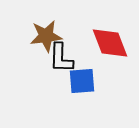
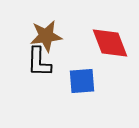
black L-shape: moved 22 px left, 4 px down
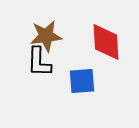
red diamond: moved 4 px left, 1 px up; rotated 18 degrees clockwise
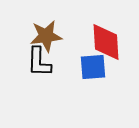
blue square: moved 11 px right, 14 px up
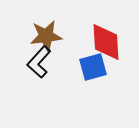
black L-shape: rotated 40 degrees clockwise
blue square: rotated 12 degrees counterclockwise
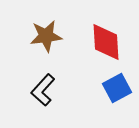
black L-shape: moved 4 px right, 28 px down
blue square: moved 24 px right, 21 px down; rotated 12 degrees counterclockwise
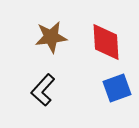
brown star: moved 5 px right, 1 px down
blue square: rotated 8 degrees clockwise
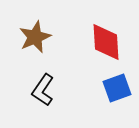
brown star: moved 16 px left; rotated 16 degrees counterclockwise
black L-shape: rotated 8 degrees counterclockwise
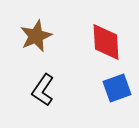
brown star: moved 1 px right, 1 px up
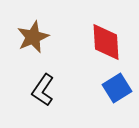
brown star: moved 3 px left, 1 px down
blue square: rotated 12 degrees counterclockwise
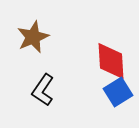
red diamond: moved 5 px right, 19 px down
blue square: moved 1 px right, 4 px down
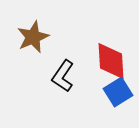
black L-shape: moved 20 px right, 14 px up
